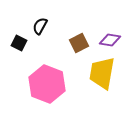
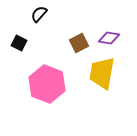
black semicircle: moved 1 px left, 12 px up; rotated 12 degrees clockwise
purple diamond: moved 1 px left, 2 px up
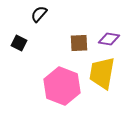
purple diamond: moved 1 px down
brown square: rotated 24 degrees clockwise
pink hexagon: moved 15 px right, 2 px down
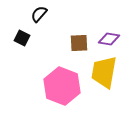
black square: moved 3 px right, 5 px up
yellow trapezoid: moved 2 px right, 1 px up
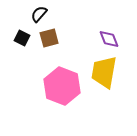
purple diamond: rotated 60 degrees clockwise
brown square: moved 30 px left, 5 px up; rotated 12 degrees counterclockwise
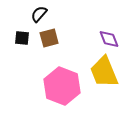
black square: rotated 21 degrees counterclockwise
yellow trapezoid: rotated 32 degrees counterclockwise
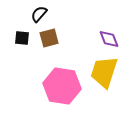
yellow trapezoid: rotated 40 degrees clockwise
pink hexagon: rotated 12 degrees counterclockwise
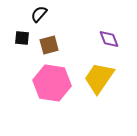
brown square: moved 7 px down
yellow trapezoid: moved 5 px left, 6 px down; rotated 16 degrees clockwise
pink hexagon: moved 10 px left, 3 px up
